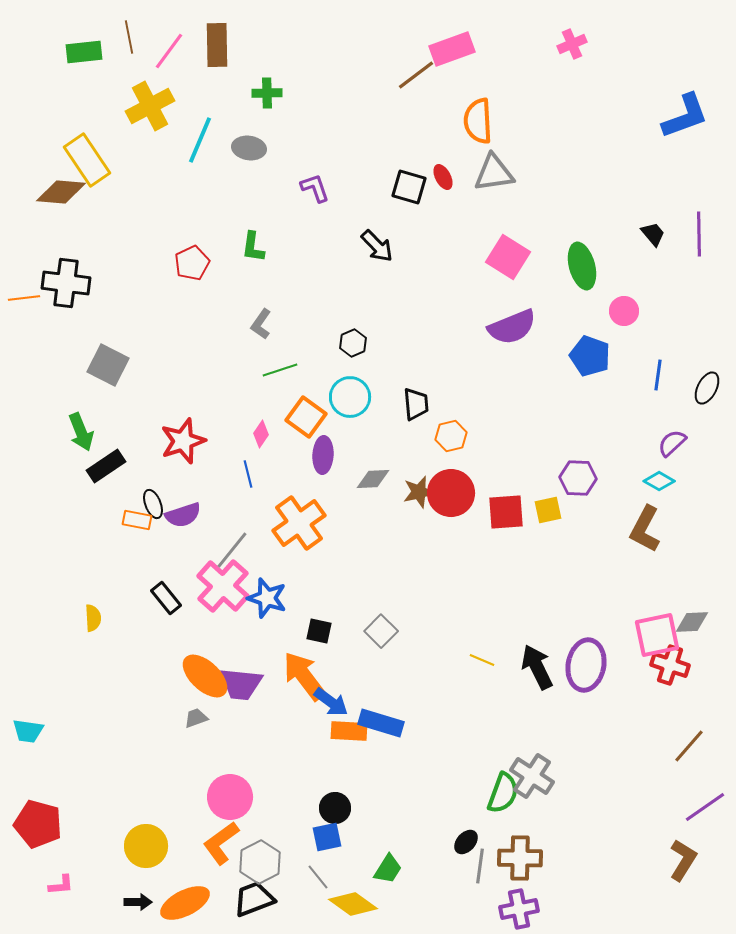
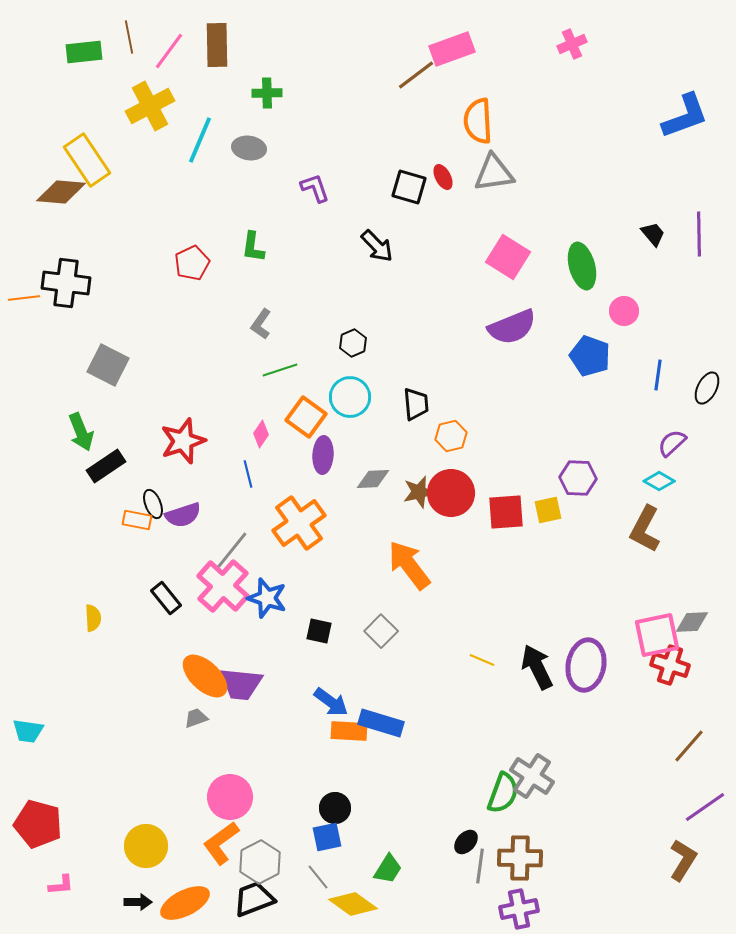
orange arrow at (304, 676): moved 105 px right, 111 px up
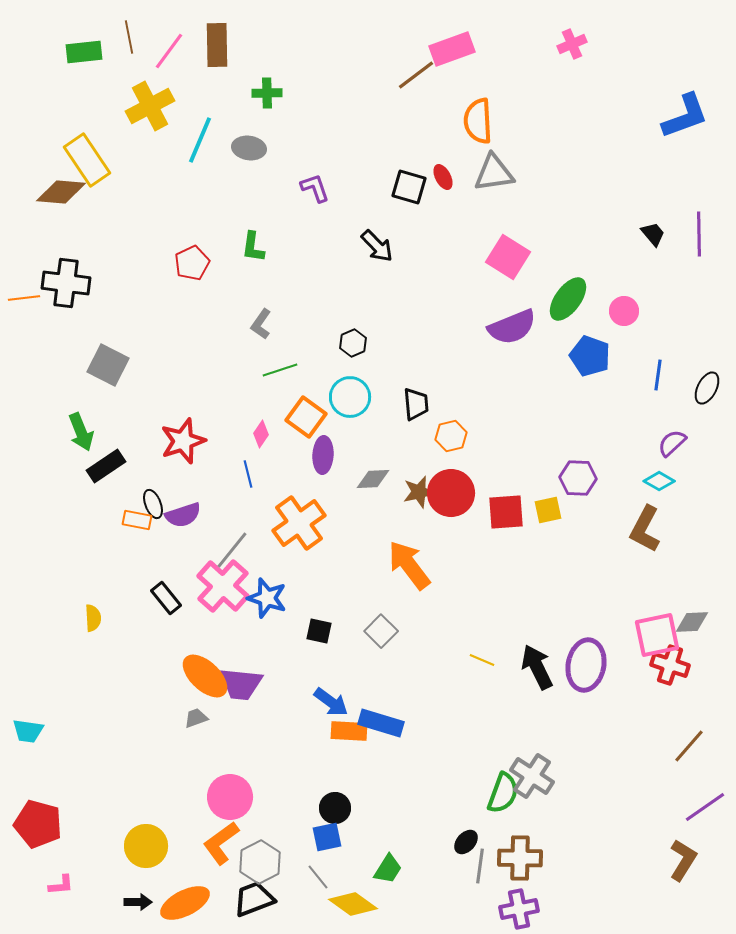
green ellipse at (582, 266): moved 14 px left, 33 px down; rotated 51 degrees clockwise
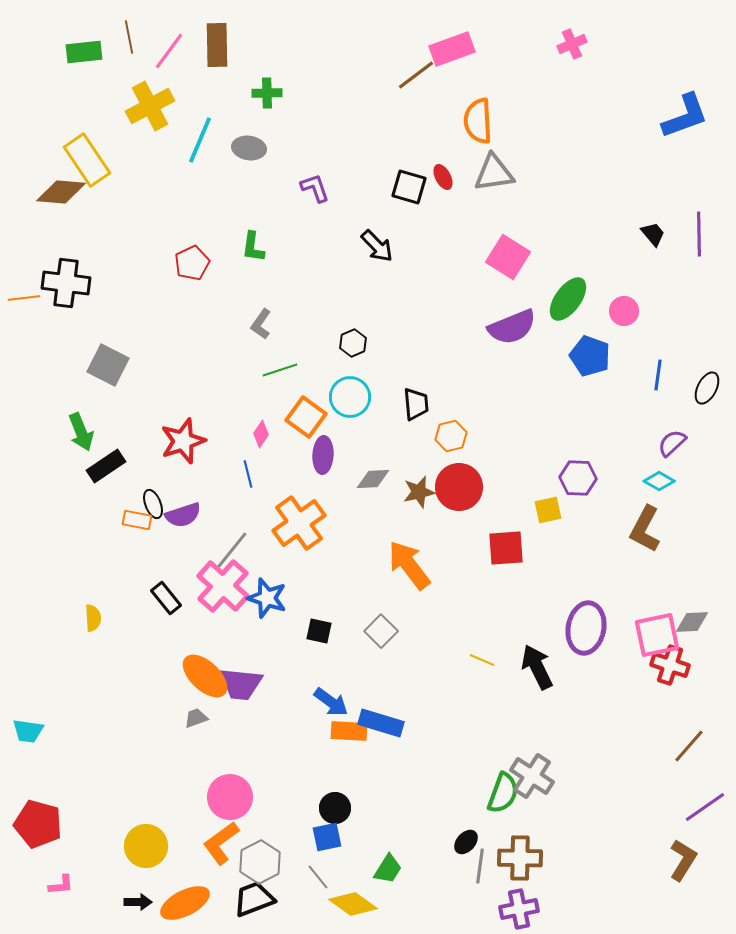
red circle at (451, 493): moved 8 px right, 6 px up
red square at (506, 512): moved 36 px down
purple ellipse at (586, 665): moved 37 px up
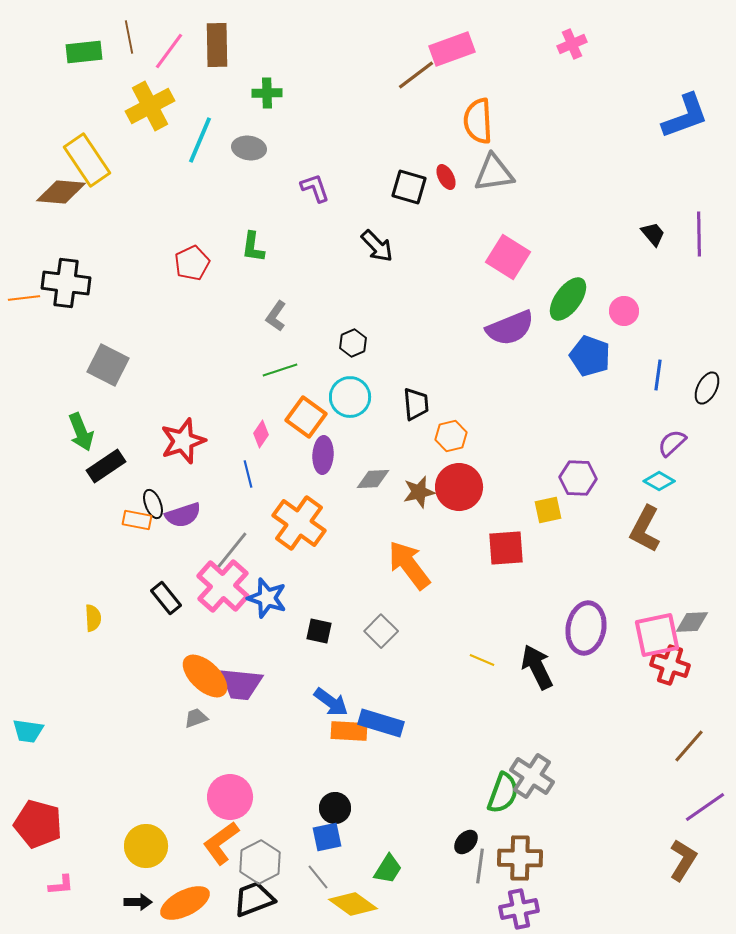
red ellipse at (443, 177): moved 3 px right
gray L-shape at (261, 324): moved 15 px right, 8 px up
purple semicircle at (512, 327): moved 2 px left, 1 px down
orange cross at (299, 523): rotated 18 degrees counterclockwise
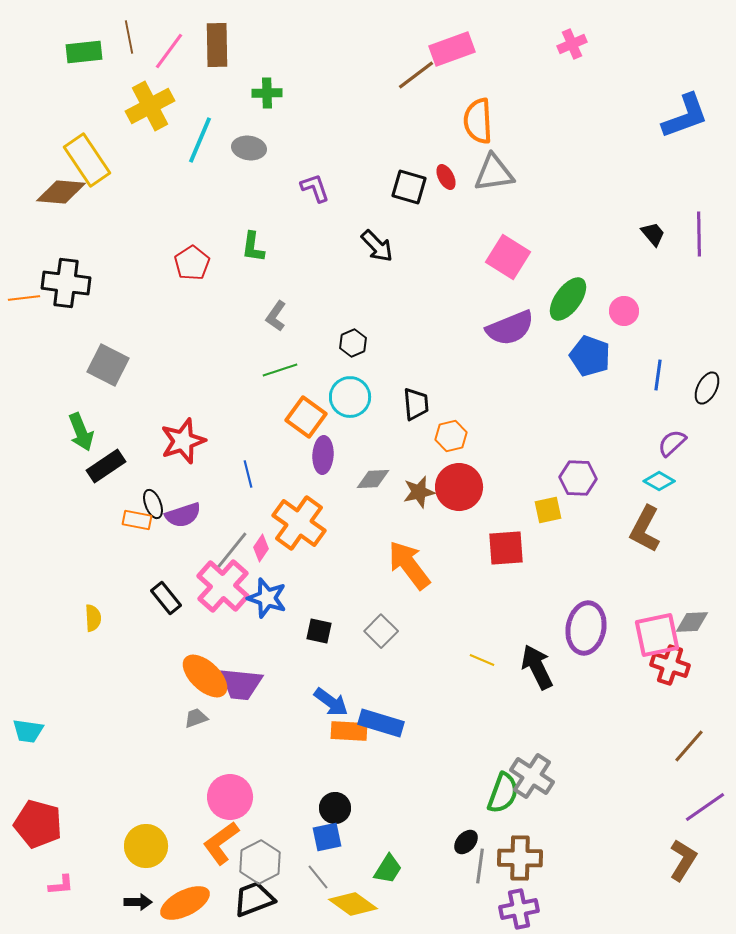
red pentagon at (192, 263): rotated 8 degrees counterclockwise
pink diamond at (261, 434): moved 114 px down
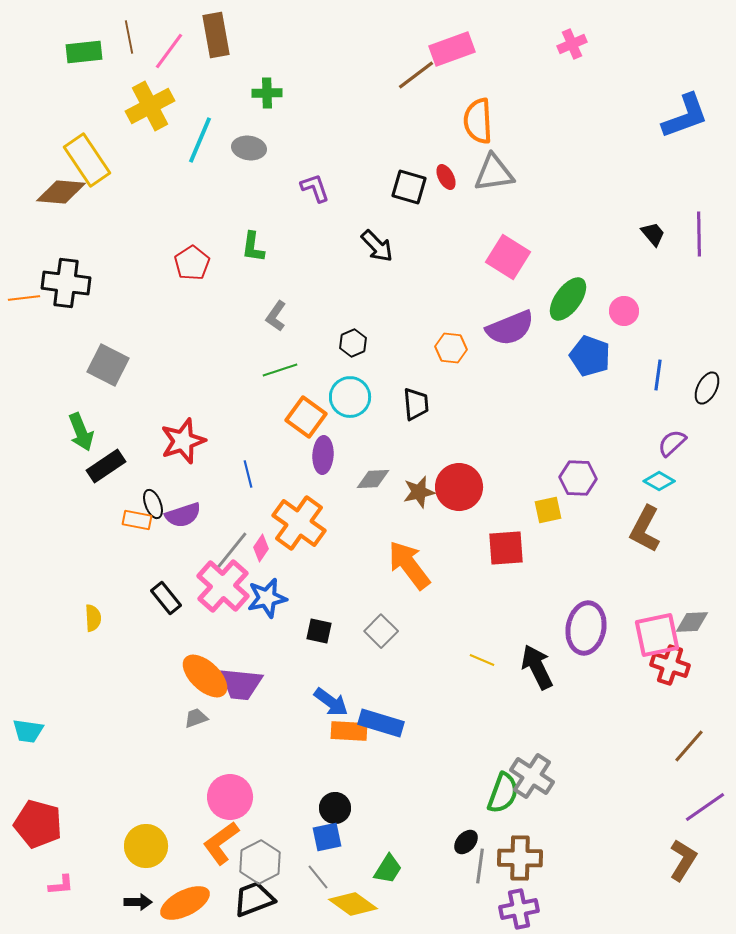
brown rectangle at (217, 45): moved 1 px left, 10 px up; rotated 9 degrees counterclockwise
orange hexagon at (451, 436): moved 88 px up; rotated 20 degrees clockwise
blue star at (267, 598): rotated 30 degrees counterclockwise
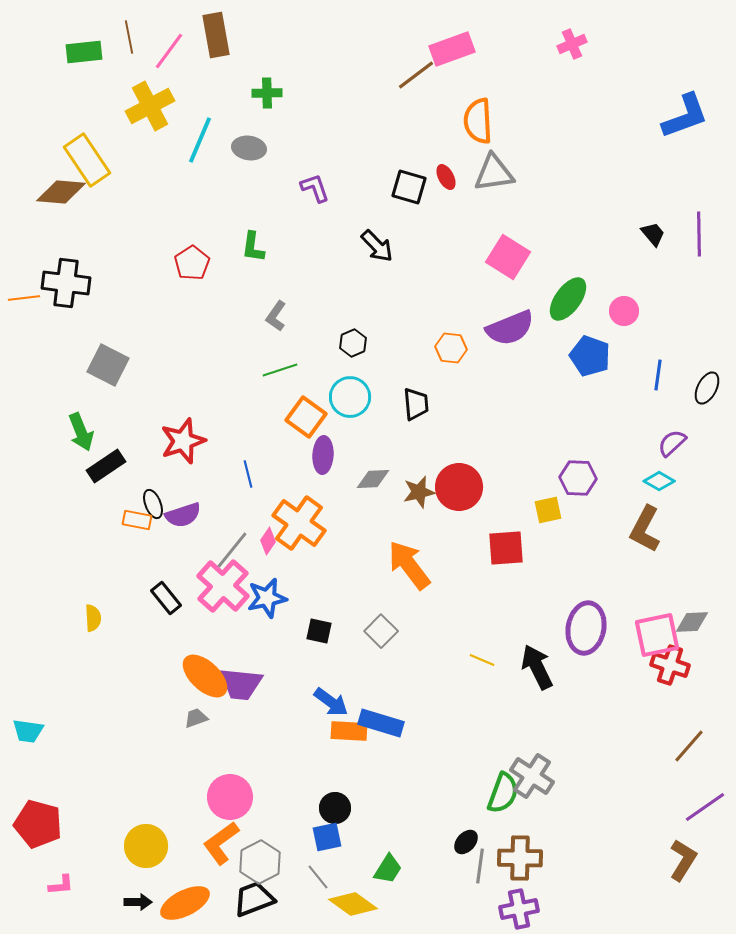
pink diamond at (261, 548): moved 7 px right, 7 px up
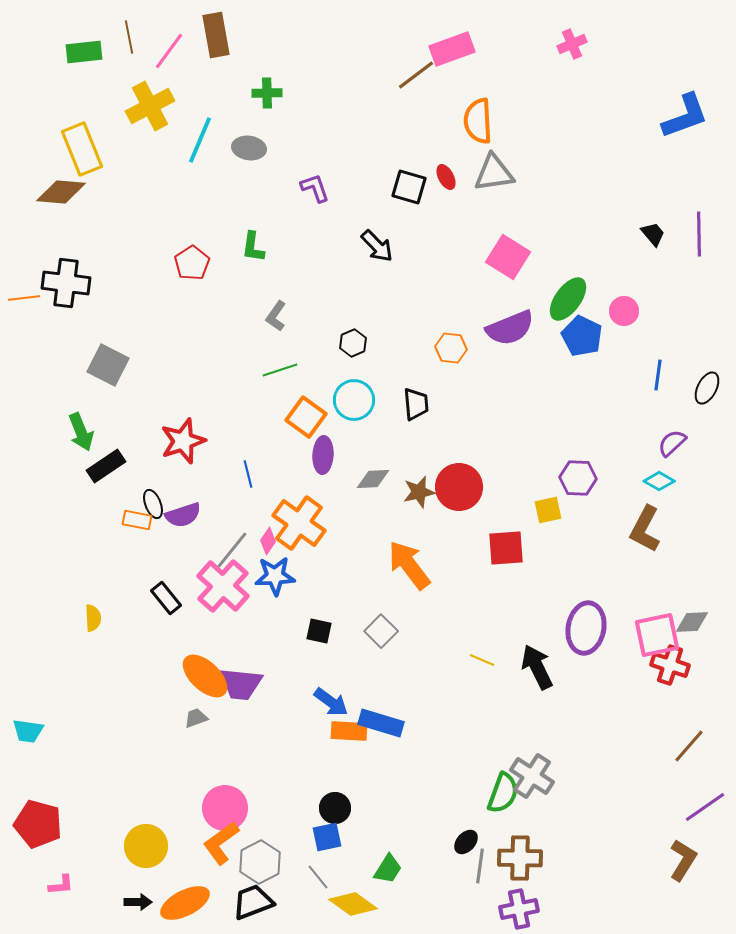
yellow rectangle at (87, 160): moved 5 px left, 11 px up; rotated 12 degrees clockwise
blue pentagon at (590, 356): moved 8 px left, 20 px up; rotated 6 degrees clockwise
cyan circle at (350, 397): moved 4 px right, 3 px down
blue star at (267, 598): moved 8 px right, 22 px up; rotated 9 degrees clockwise
pink circle at (230, 797): moved 5 px left, 11 px down
black trapezoid at (254, 899): moved 1 px left, 3 px down
